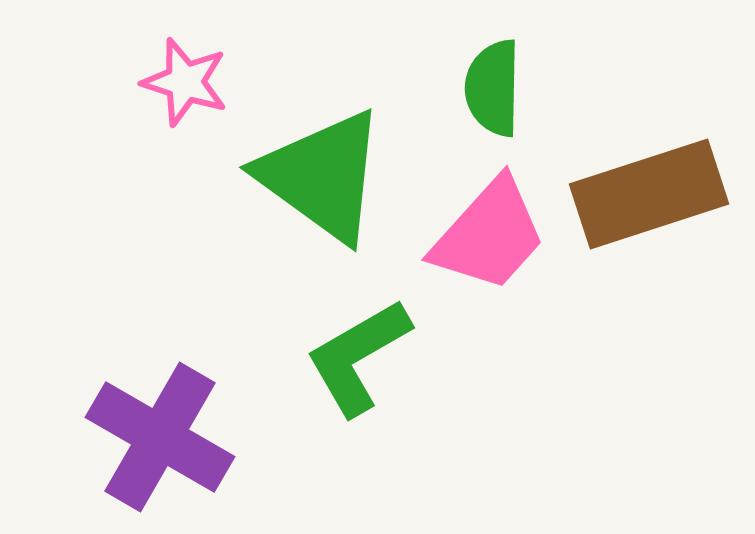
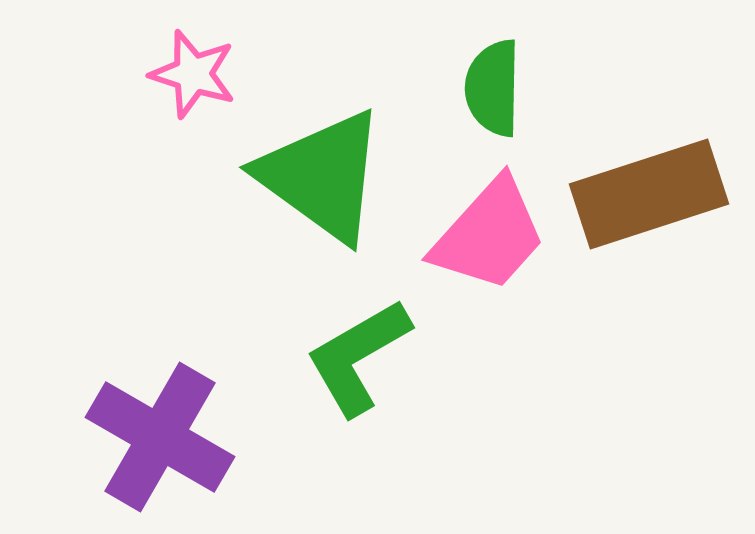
pink star: moved 8 px right, 8 px up
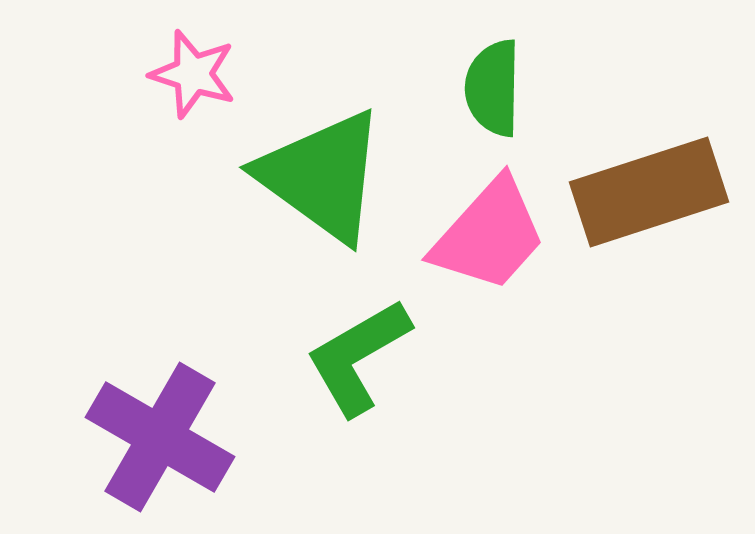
brown rectangle: moved 2 px up
